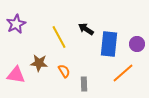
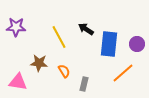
purple star: moved 3 px down; rotated 30 degrees clockwise
pink triangle: moved 2 px right, 7 px down
gray rectangle: rotated 16 degrees clockwise
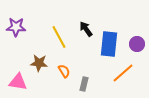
black arrow: rotated 21 degrees clockwise
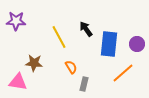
purple star: moved 6 px up
brown star: moved 5 px left
orange semicircle: moved 7 px right, 4 px up
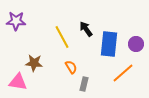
yellow line: moved 3 px right
purple circle: moved 1 px left
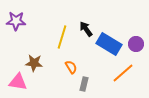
yellow line: rotated 45 degrees clockwise
blue rectangle: rotated 65 degrees counterclockwise
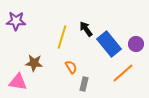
blue rectangle: rotated 20 degrees clockwise
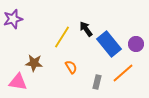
purple star: moved 3 px left, 2 px up; rotated 18 degrees counterclockwise
yellow line: rotated 15 degrees clockwise
gray rectangle: moved 13 px right, 2 px up
